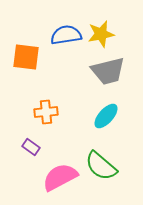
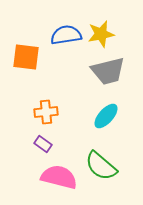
purple rectangle: moved 12 px right, 3 px up
pink semicircle: moved 1 px left; rotated 42 degrees clockwise
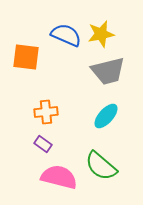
blue semicircle: rotated 32 degrees clockwise
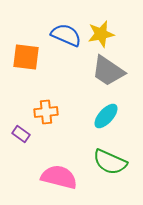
gray trapezoid: rotated 48 degrees clockwise
purple rectangle: moved 22 px left, 10 px up
green semicircle: moved 9 px right, 4 px up; rotated 16 degrees counterclockwise
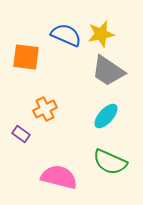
orange cross: moved 1 px left, 3 px up; rotated 20 degrees counterclockwise
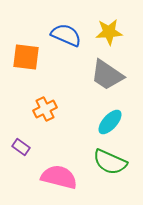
yellow star: moved 8 px right, 2 px up; rotated 8 degrees clockwise
gray trapezoid: moved 1 px left, 4 px down
cyan ellipse: moved 4 px right, 6 px down
purple rectangle: moved 13 px down
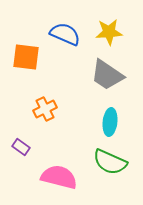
blue semicircle: moved 1 px left, 1 px up
cyan ellipse: rotated 36 degrees counterclockwise
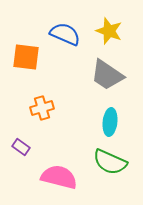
yellow star: moved 1 px up; rotated 24 degrees clockwise
orange cross: moved 3 px left, 1 px up; rotated 10 degrees clockwise
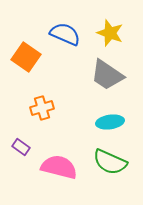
yellow star: moved 1 px right, 2 px down
orange square: rotated 28 degrees clockwise
cyan ellipse: rotated 76 degrees clockwise
pink semicircle: moved 10 px up
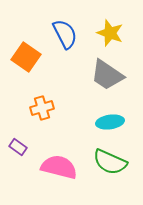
blue semicircle: rotated 40 degrees clockwise
purple rectangle: moved 3 px left
